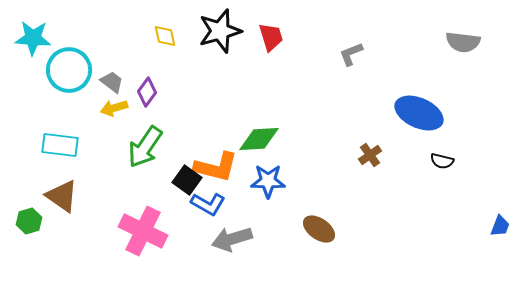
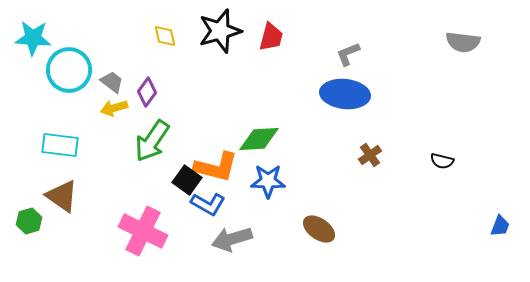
red trapezoid: rotated 32 degrees clockwise
gray L-shape: moved 3 px left
blue ellipse: moved 74 px left, 19 px up; rotated 18 degrees counterclockwise
green arrow: moved 7 px right, 6 px up
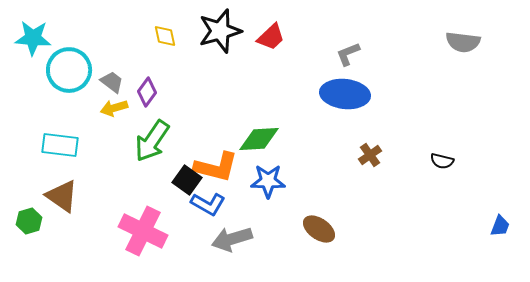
red trapezoid: rotated 32 degrees clockwise
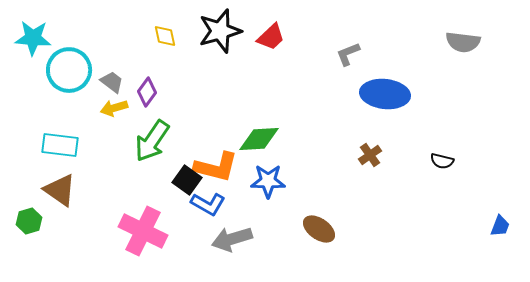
blue ellipse: moved 40 px right
brown triangle: moved 2 px left, 6 px up
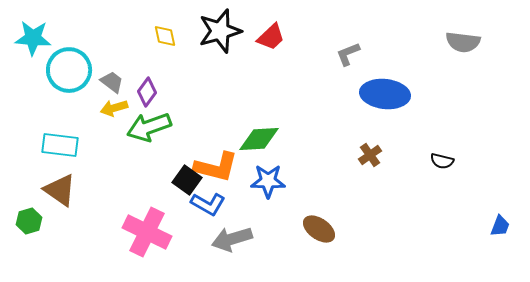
green arrow: moved 3 px left, 14 px up; rotated 36 degrees clockwise
pink cross: moved 4 px right, 1 px down
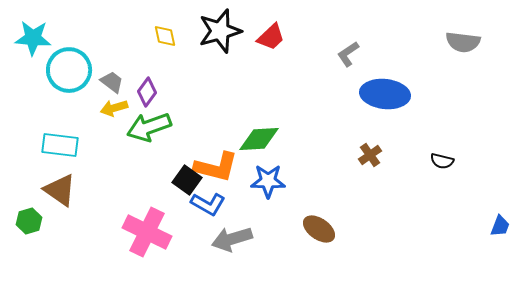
gray L-shape: rotated 12 degrees counterclockwise
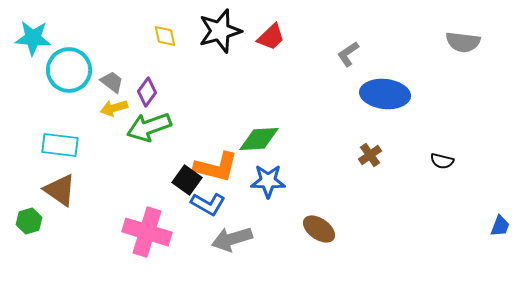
pink cross: rotated 9 degrees counterclockwise
